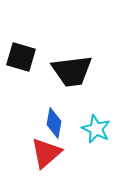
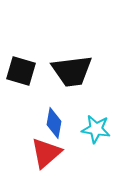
black square: moved 14 px down
cyan star: rotated 16 degrees counterclockwise
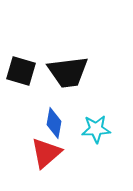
black trapezoid: moved 4 px left, 1 px down
cyan star: rotated 12 degrees counterclockwise
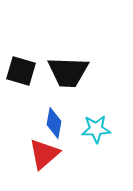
black trapezoid: rotated 9 degrees clockwise
red triangle: moved 2 px left, 1 px down
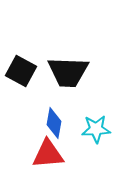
black square: rotated 12 degrees clockwise
red triangle: moved 4 px right; rotated 36 degrees clockwise
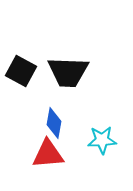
cyan star: moved 6 px right, 11 px down
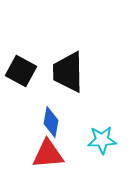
black trapezoid: rotated 87 degrees clockwise
blue diamond: moved 3 px left, 1 px up
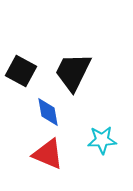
black trapezoid: moved 5 px right; rotated 27 degrees clockwise
blue diamond: moved 3 px left, 10 px up; rotated 20 degrees counterclockwise
red triangle: rotated 28 degrees clockwise
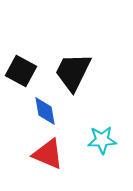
blue diamond: moved 3 px left, 1 px up
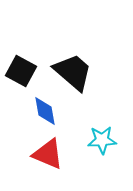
black trapezoid: rotated 105 degrees clockwise
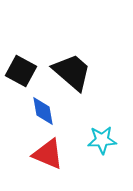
black trapezoid: moved 1 px left
blue diamond: moved 2 px left
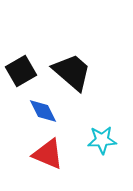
black square: rotated 32 degrees clockwise
blue diamond: rotated 16 degrees counterclockwise
